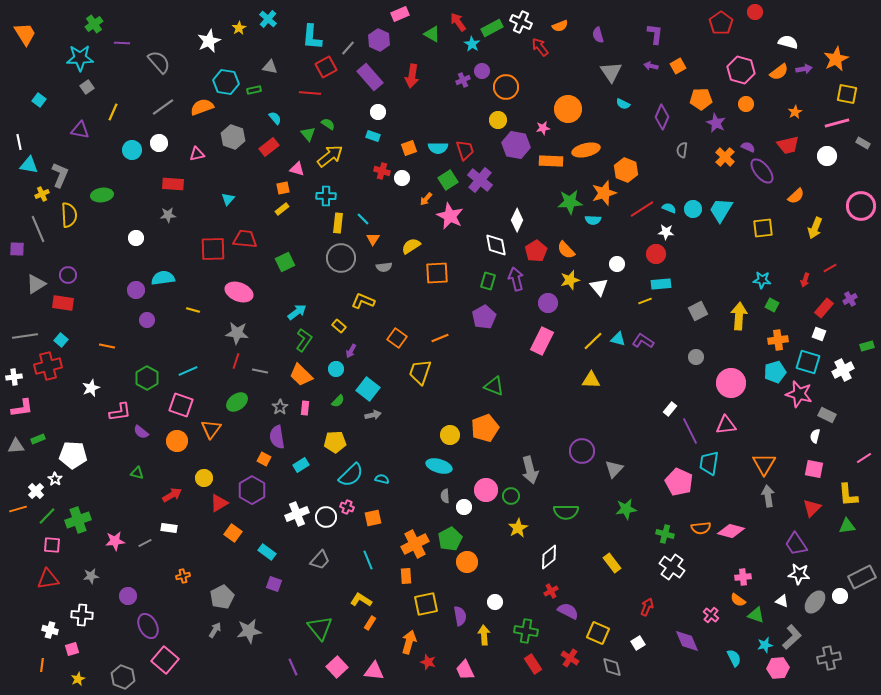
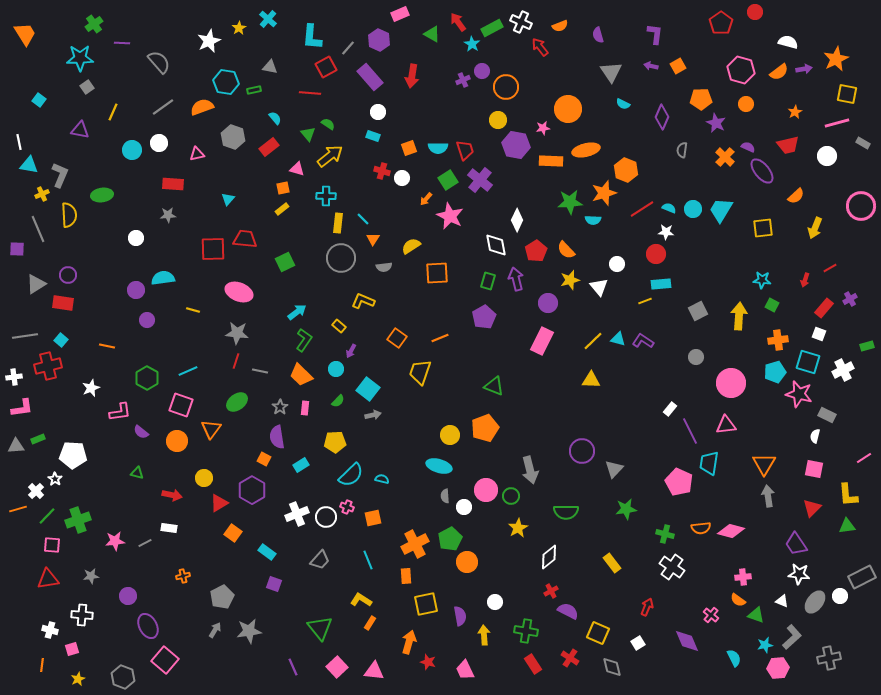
red arrow at (172, 495): rotated 42 degrees clockwise
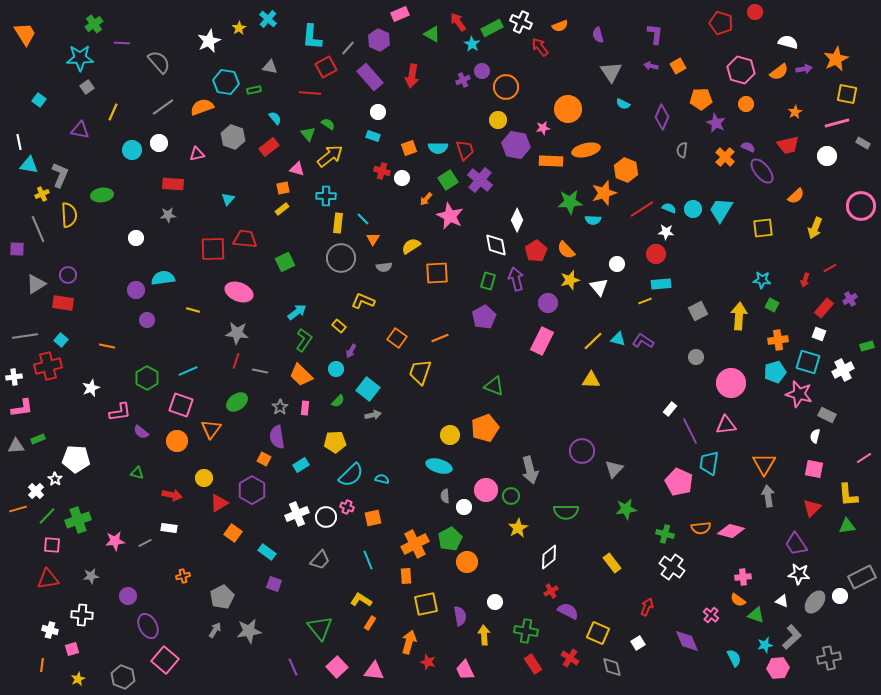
red pentagon at (721, 23): rotated 20 degrees counterclockwise
white pentagon at (73, 455): moved 3 px right, 4 px down
